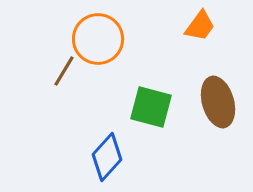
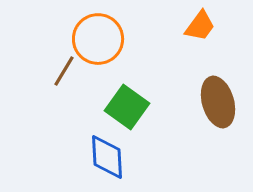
green square: moved 24 px left; rotated 21 degrees clockwise
blue diamond: rotated 45 degrees counterclockwise
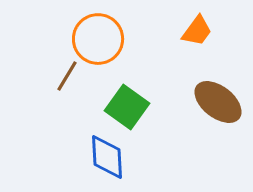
orange trapezoid: moved 3 px left, 5 px down
brown line: moved 3 px right, 5 px down
brown ellipse: rotated 36 degrees counterclockwise
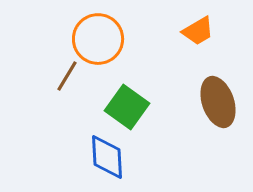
orange trapezoid: moved 1 px right; rotated 24 degrees clockwise
brown ellipse: rotated 33 degrees clockwise
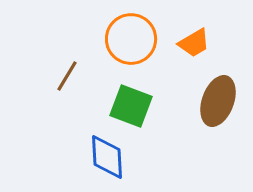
orange trapezoid: moved 4 px left, 12 px down
orange circle: moved 33 px right
brown ellipse: moved 1 px up; rotated 39 degrees clockwise
green square: moved 4 px right, 1 px up; rotated 15 degrees counterclockwise
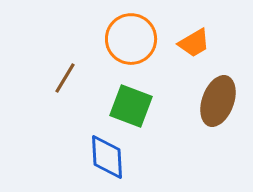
brown line: moved 2 px left, 2 px down
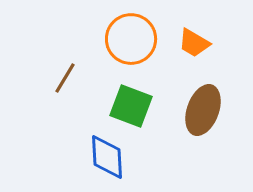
orange trapezoid: rotated 60 degrees clockwise
brown ellipse: moved 15 px left, 9 px down
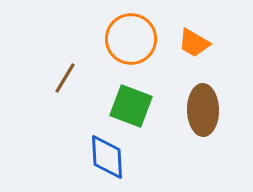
brown ellipse: rotated 21 degrees counterclockwise
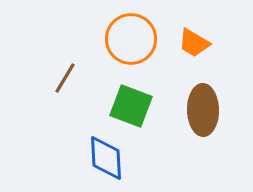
blue diamond: moved 1 px left, 1 px down
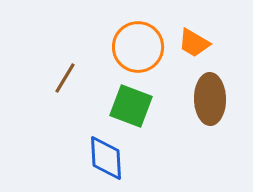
orange circle: moved 7 px right, 8 px down
brown ellipse: moved 7 px right, 11 px up
